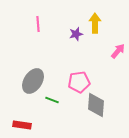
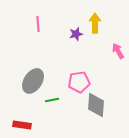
pink arrow: rotated 70 degrees counterclockwise
green line: rotated 32 degrees counterclockwise
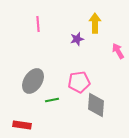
purple star: moved 1 px right, 5 px down
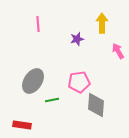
yellow arrow: moved 7 px right
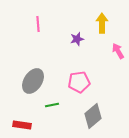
green line: moved 5 px down
gray diamond: moved 3 px left, 11 px down; rotated 45 degrees clockwise
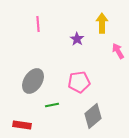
purple star: rotated 24 degrees counterclockwise
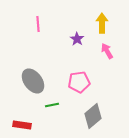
pink arrow: moved 11 px left
gray ellipse: rotated 70 degrees counterclockwise
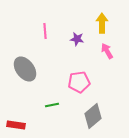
pink line: moved 7 px right, 7 px down
purple star: rotated 24 degrees counterclockwise
gray ellipse: moved 8 px left, 12 px up
red rectangle: moved 6 px left
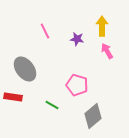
yellow arrow: moved 3 px down
pink line: rotated 21 degrees counterclockwise
pink pentagon: moved 2 px left, 3 px down; rotated 25 degrees clockwise
green line: rotated 40 degrees clockwise
red rectangle: moved 3 px left, 28 px up
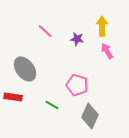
pink line: rotated 21 degrees counterclockwise
gray diamond: moved 3 px left; rotated 25 degrees counterclockwise
